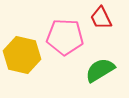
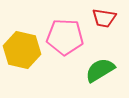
red trapezoid: moved 3 px right; rotated 55 degrees counterclockwise
yellow hexagon: moved 5 px up
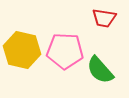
pink pentagon: moved 14 px down
green semicircle: rotated 100 degrees counterclockwise
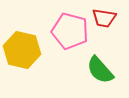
pink pentagon: moved 5 px right, 20 px up; rotated 12 degrees clockwise
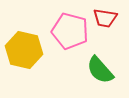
red trapezoid: moved 1 px right
yellow hexagon: moved 2 px right
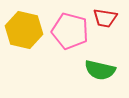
yellow hexagon: moved 20 px up
green semicircle: rotated 36 degrees counterclockwise
